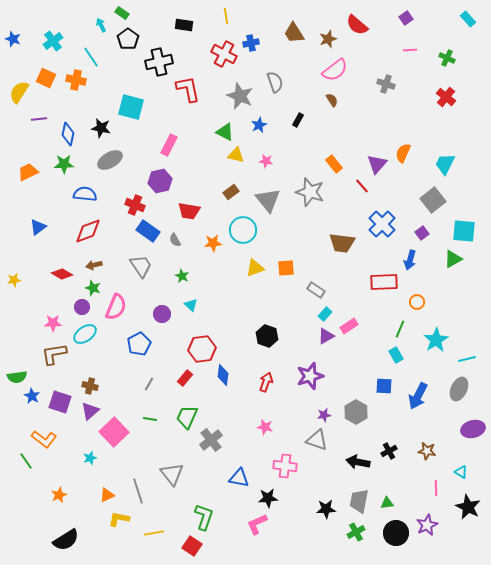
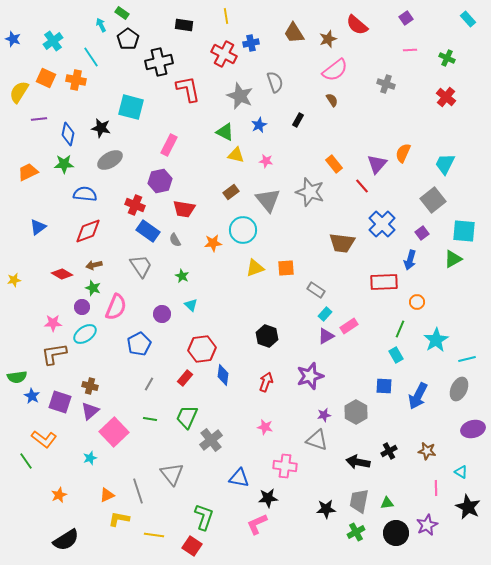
red trapezoid at (189, 211): moved 5 px left, 2 px up
yellow line at (154, 533): moved 2 px down; rotated 18 degrees clockwise
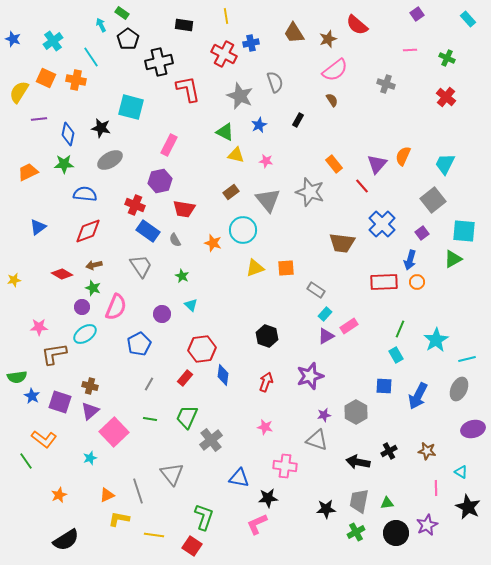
purple square at (406, 18): moved 11 px right, 4 px up
orange semicircle at (403, 153): moved 3 px down
orange star at (213, 243): rotated 24 degrees clockwise
orange circle at (417, 302): moved 20 px up
pink star at (53, 323): moved 14 px left, 4 px down
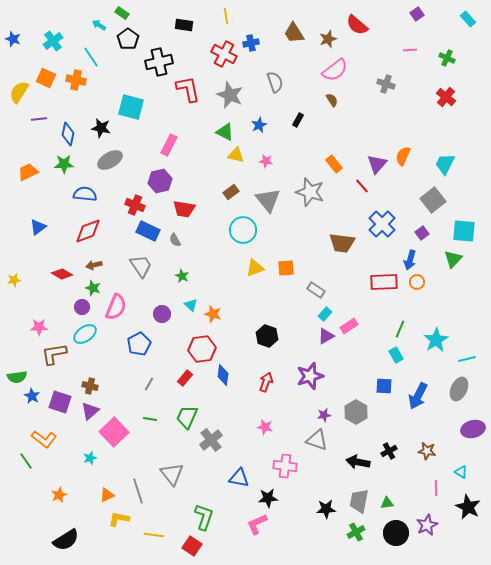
cyan arrow at (101, 25): moved 2 px left; rotated 32 degrees counterclockwise
gray star at (240, 96): moved 10 px left, 1 px up
blue rectangle at (148, 231): rotated 10 degrees counterclockwise
orange star at (213, 243): moved 71 px down
green triangle at (453, 259): rotated 18 degrees counterclockwise
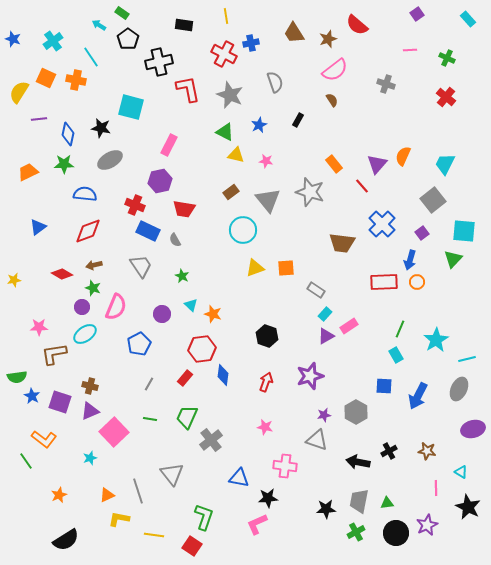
purple triangle at (90, 411): rotated 18 degrees clockwise
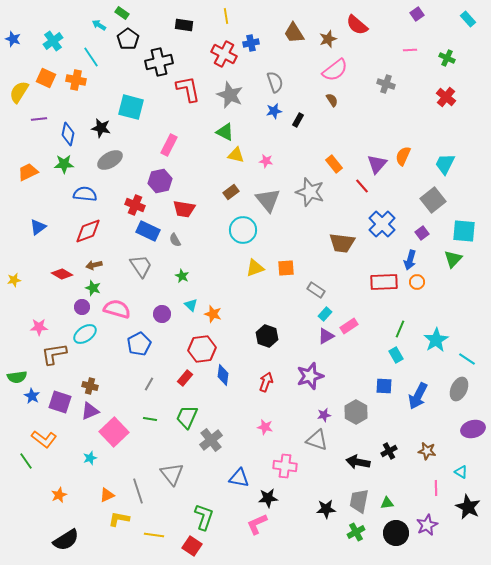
blue star at (259, 125): moved 15 px right, 14 px up; rotated 14 degrees clockwise
pink semicircle at (116, 307): moved 1 px right, 2 px down; rotated 96 degrees counterclockwise
cyan line at (467, 359): rotated 48 degrees clockwise
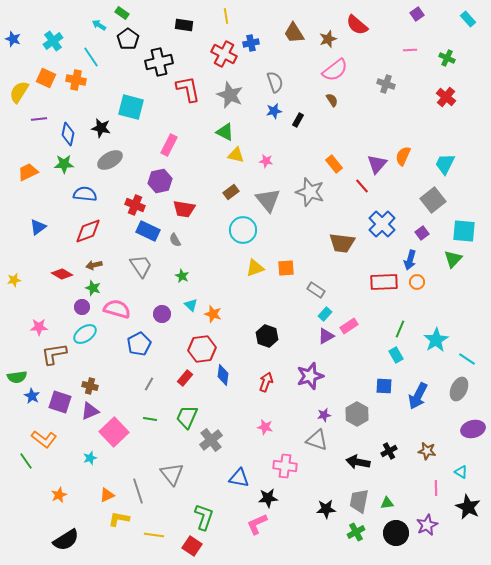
gray hexagon at (356, 412): moved 1 px right, 2 px down
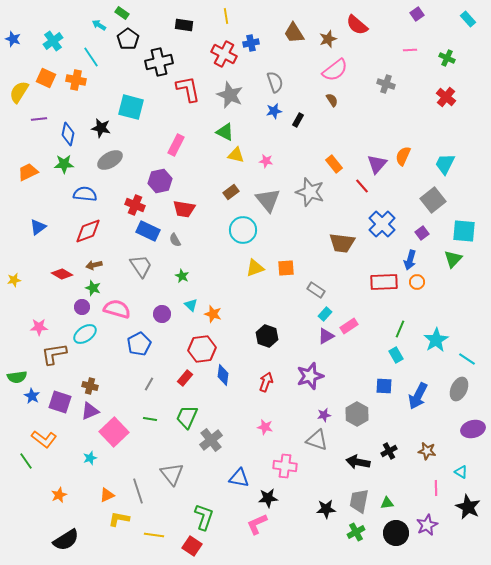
pink rectangle at (169, 145): moved 7 px right
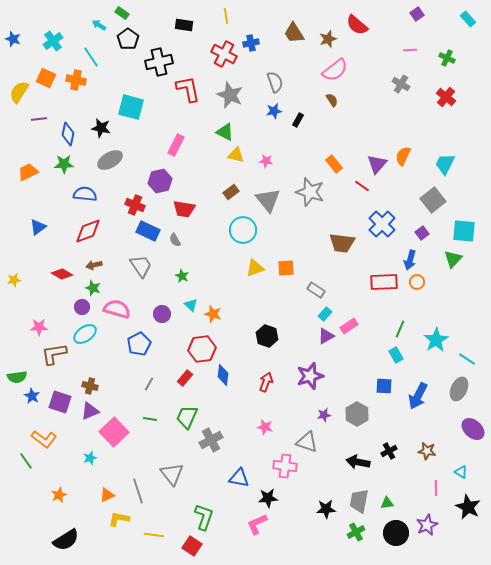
gray cross at (386, 84): moved 15 px right; rotated 12 degrees clockwise
red line at (362, 186): rotated 14 degrees counterclockwise
purple ellipse at (473, 429): rotated 55 degrees clockwise
gray cross at (211, 440): rotated 10 degrees clockwise
gray triangle at (317, 440): moved 10 px left, 2 px down
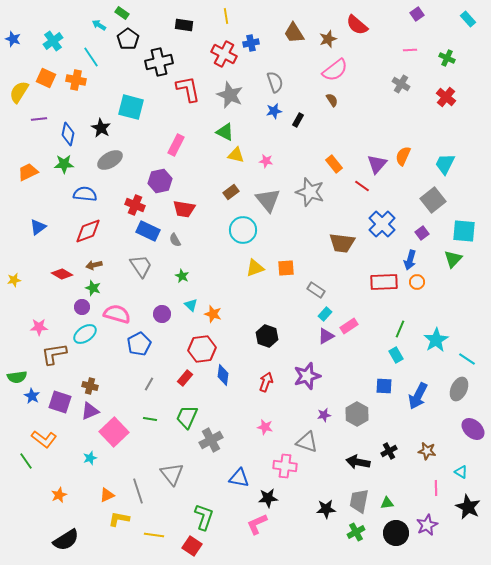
black star at (101, 128): rotated 18 degrees clockwise
pink semicircle at (117, 309): moved 5 px down
purple star at (310, 376): moved 3 px left
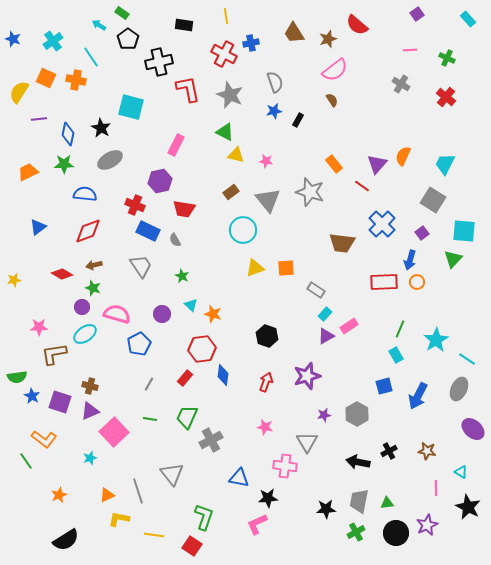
gray square at (433, 200): rotated 20 degrees counterclockwise
blue square at (384, 386): rotated 18 degrees counterclockwise
gray triangle at (307, 442): rotated 40 degrees clockwise
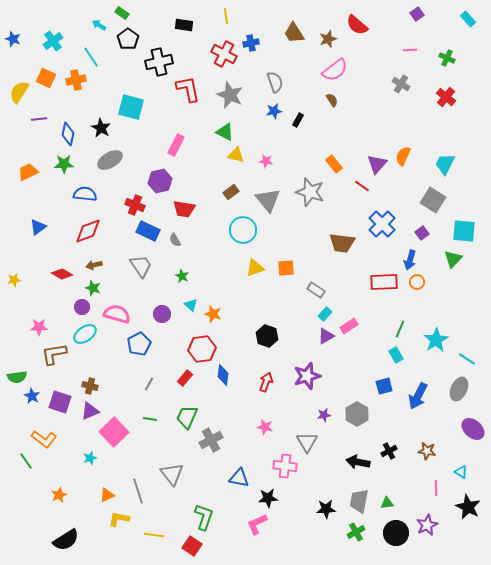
orange cross at (76, 80): rotated 24 degrees counterclockwise
